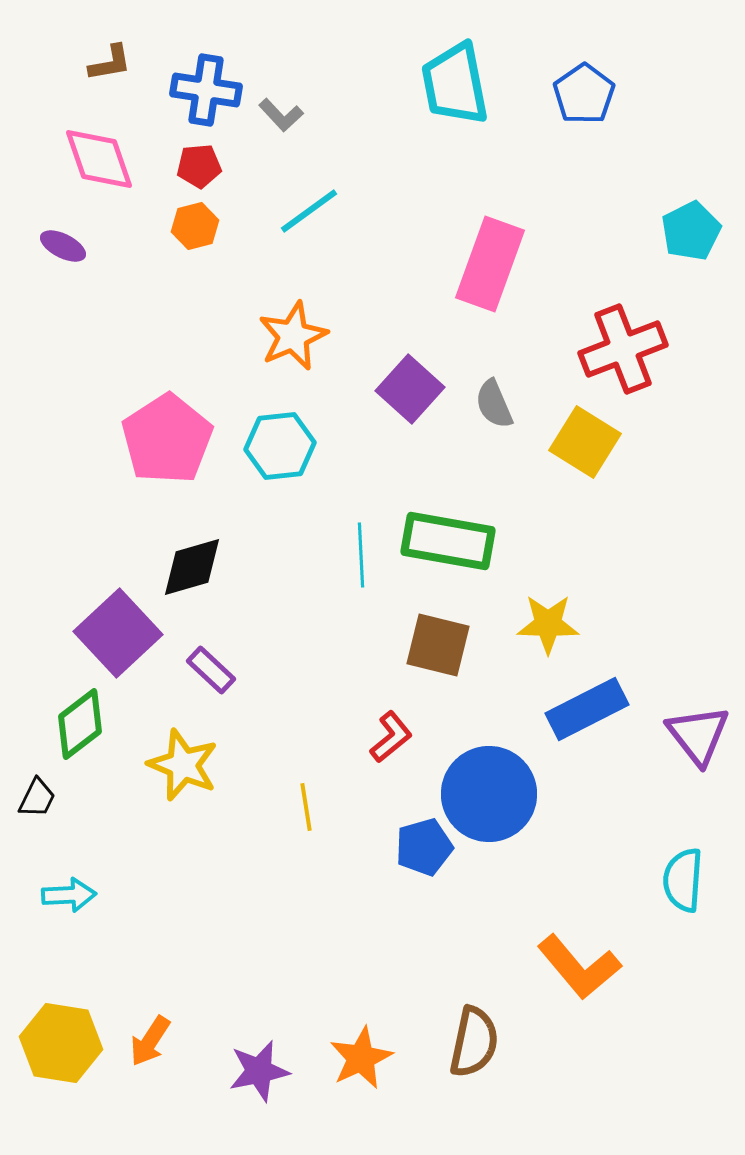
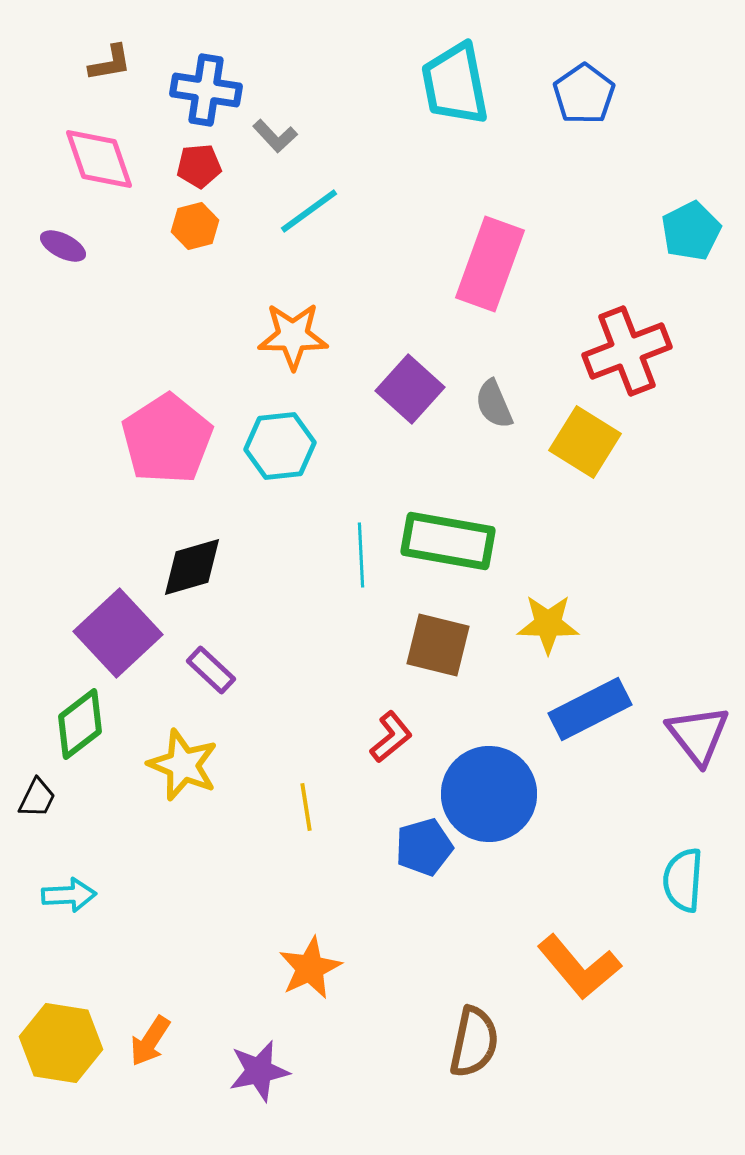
gray L-shape at (281, 115): moved 6 px left, 21 px down
orange star at (293, 336): rotated 24 degrees clockwise
red cross at (623, 349): moved 4 px right, 2 px down
blue rectangle at (587, 709): moved 3 px right
orange star at (361, 1058): moved 51 px left, 90 px up
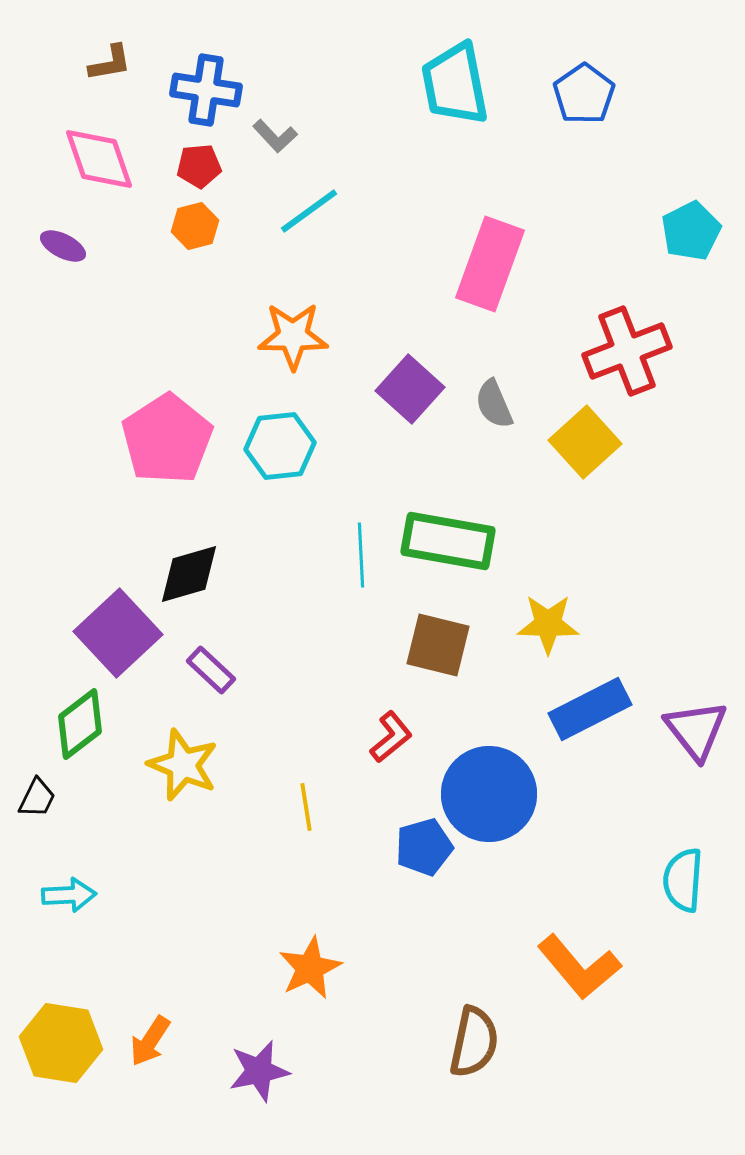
yellow square at (585, 442): rotated 16 degrees clockwise
black diamond at (192, 567): moved 3 px left, 7 px down
purple triangle at (698, 735): moved 2 px left, 5 px up
